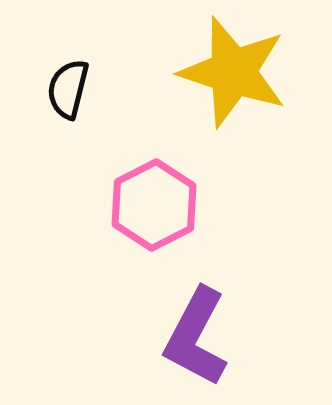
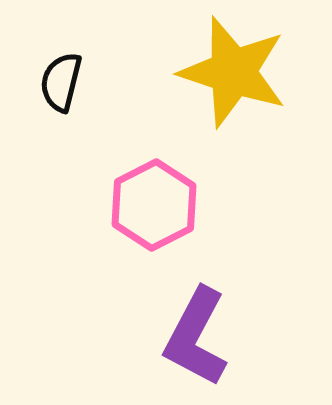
black semicircle: moved 7 px left, 7 px up
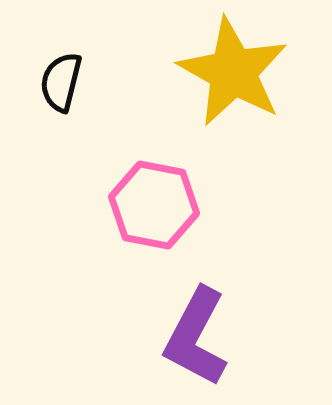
yellow star: rotated 11 degrees clockwise
pink hexagon: rotated 22 degrees counterclockwise
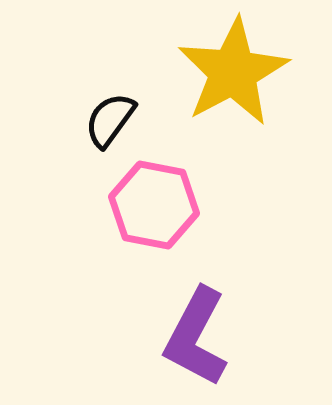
yellow star: rotated 15 degrees clockwise
black semicircle: moved 49 px right, 38 px down; rotated 22 degrees clockwise
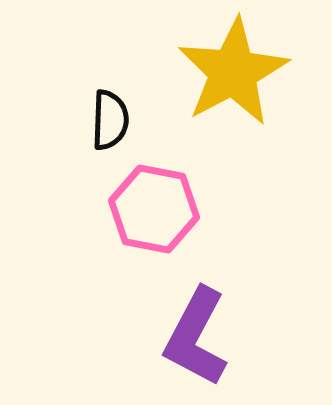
black semicircle: rotated 146 degrees clockwise
pink hexagon: moved 4 px down
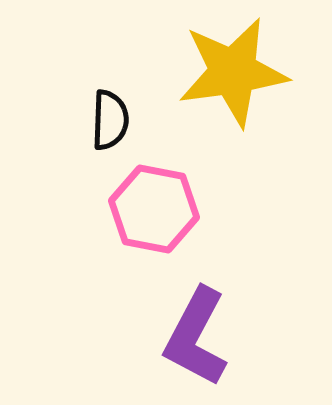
yellow star: rotated 20 degrees clockwise
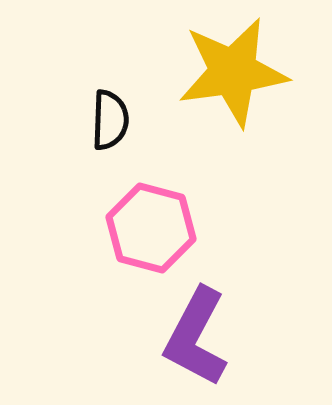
pink hexagon: moved 3 px left, 19 px down; rotated 4 degrees clockwise
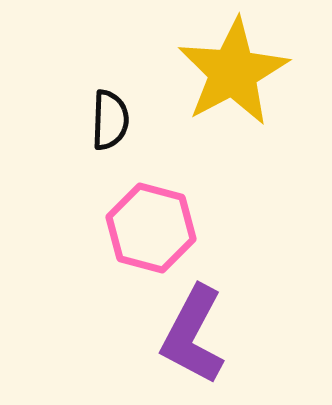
yellow star: rotated 20 degrees counterclockwise
purple L-shape: moved 3 px left, 2 px up
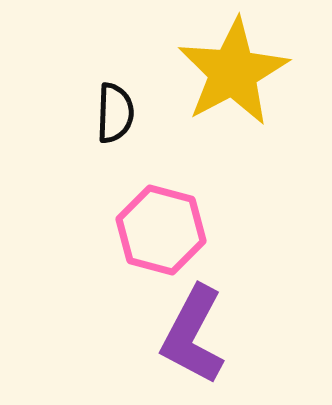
black semicircle: moved 5 px right, 7 px up
pink hexagon: moved 10 px right, 2 px down
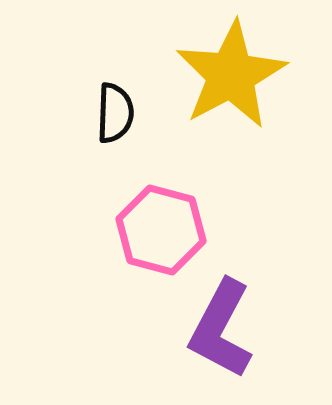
yellow star: moved 2 px left, 3 px down
purple L-shape: moved 28 px right, 6 px up
